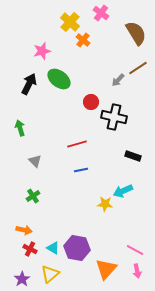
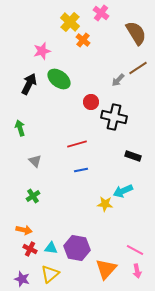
cyan triangle: moved 2 px left; rotated 24 degrees counterclockwise
purple star: rotated 21 degrees counterclockwise
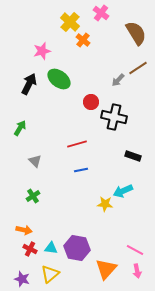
green arrow: rotated 49 degrees clockwise
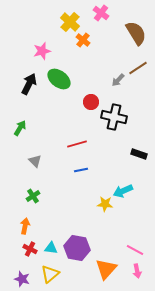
black rectangle: moved 6 px right, 2 px up
orange arrow: moved 1 px right, 4 px up; rotated 91 degrees counterclockwise
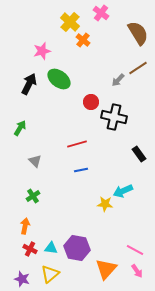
brown semicircle: moved 2 px right
black rectangle: rotated 35 degrees clockwise
pink arrow: rotated 24 degrees counterclockwise
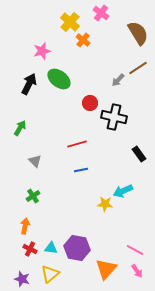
red circle: moved 1 px left, 1 px down
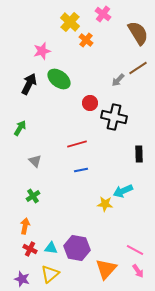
pink cross: moved 2 px right, 1 px down
orange cross: moved 3 px right
black rectangle: rotated 35 degrees clockwise
pink arrow: moved 1 px right
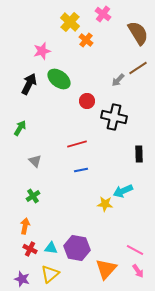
red circle: moved 3 px left, 2 px up
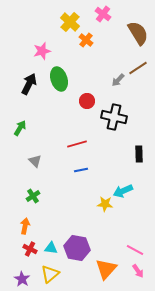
green ellipse: rotated 35 degrees clockwise
purple star: rotated 14 degrees clockwise
